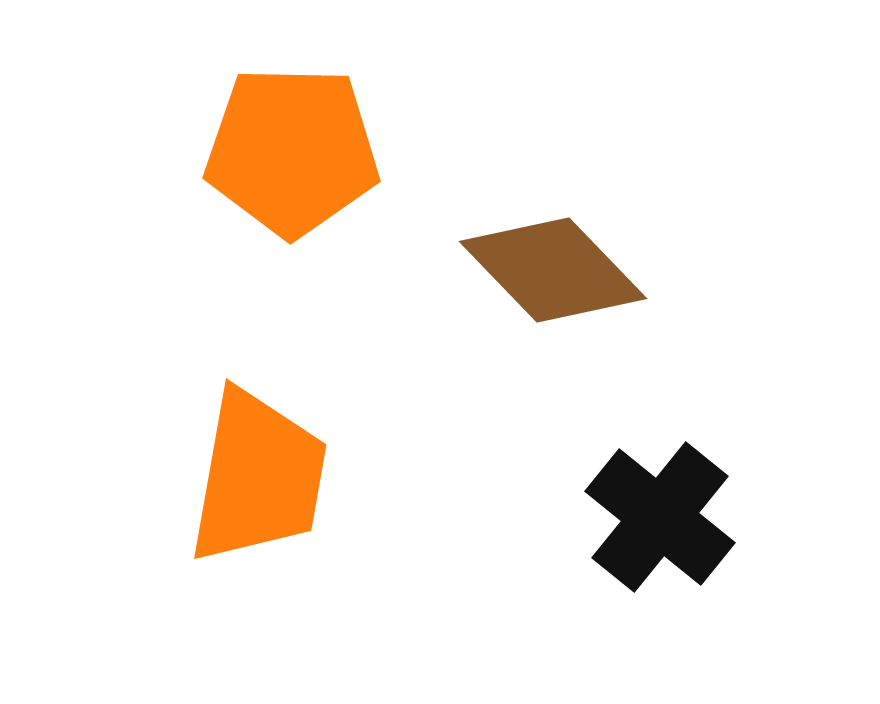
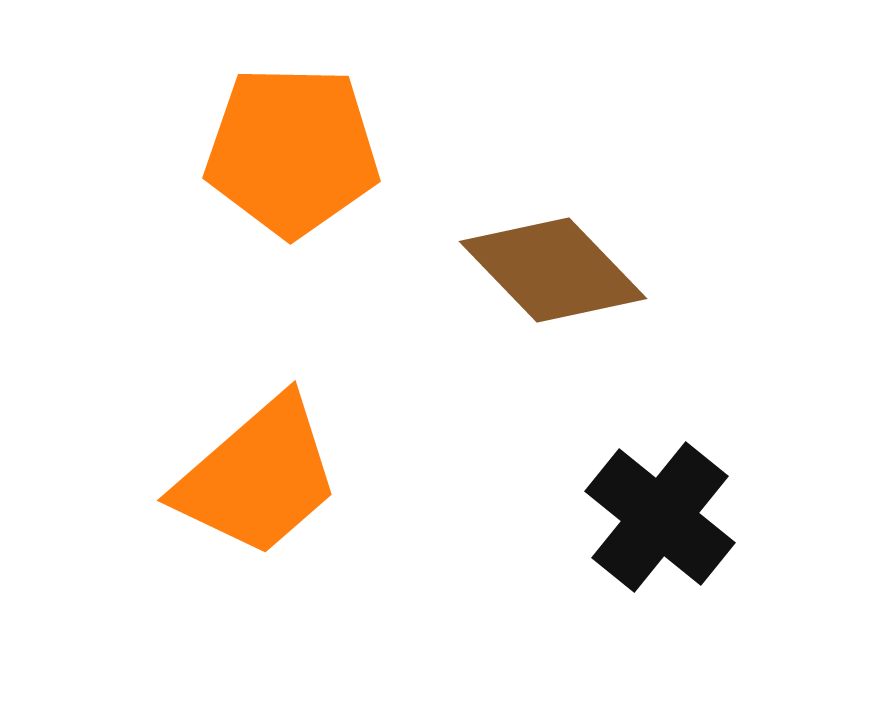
orange trapezoid: rotated 39 degrees clockwise
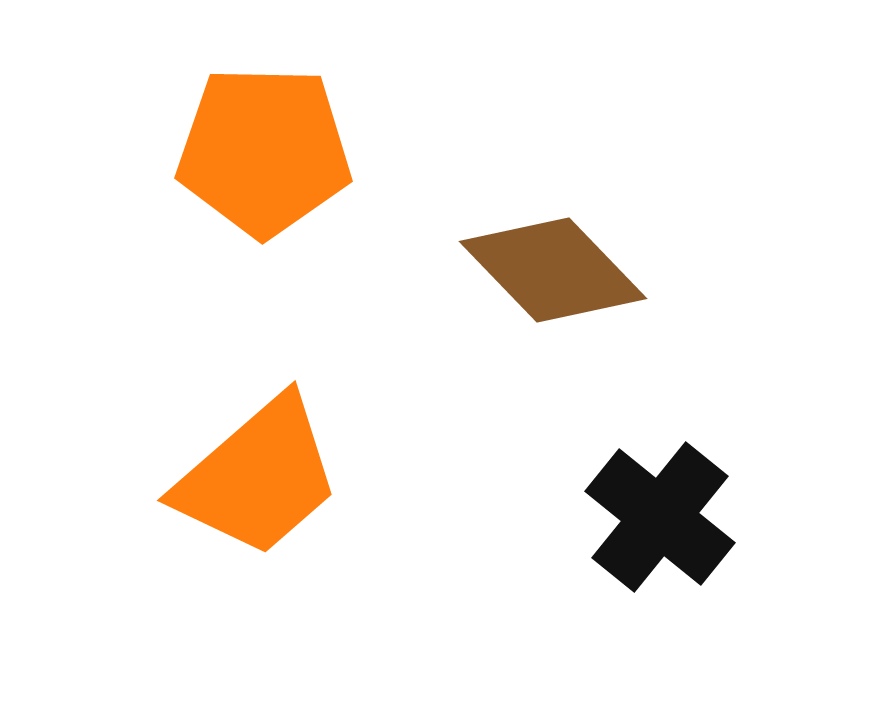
orange pentagon: moved 28 px left
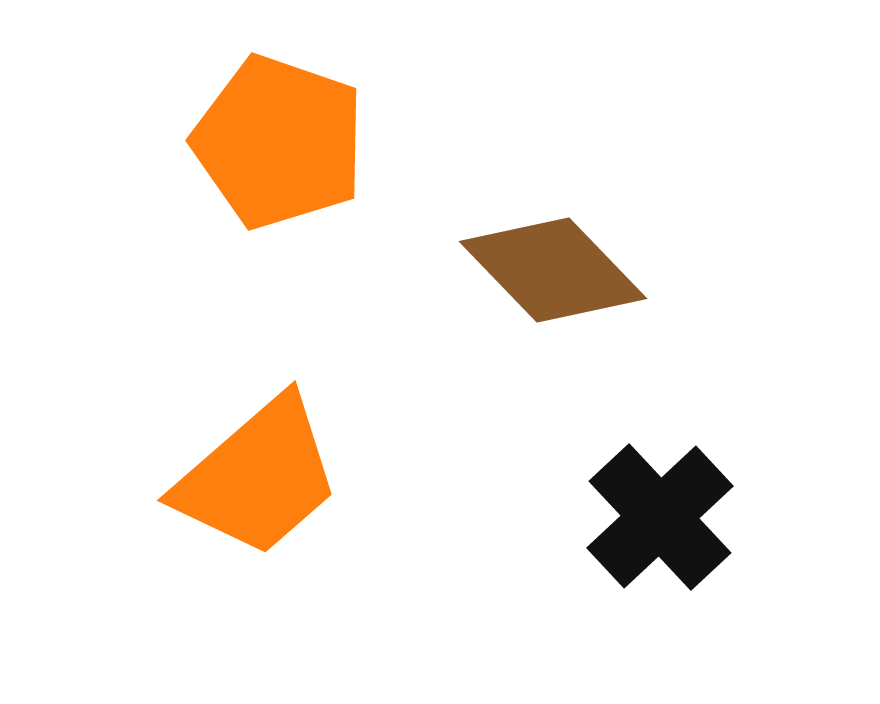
orange pentagon: moved 15 px right, 9 px up; rotated 18 degrees clockwise
black cross: rotated 8 degrees clockwise
